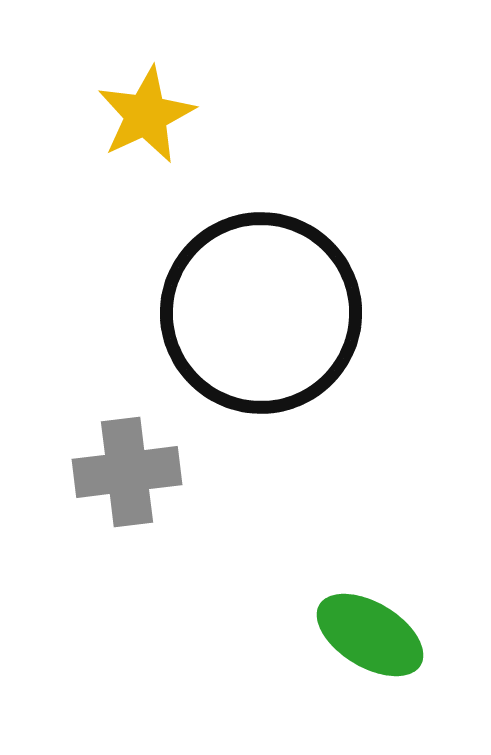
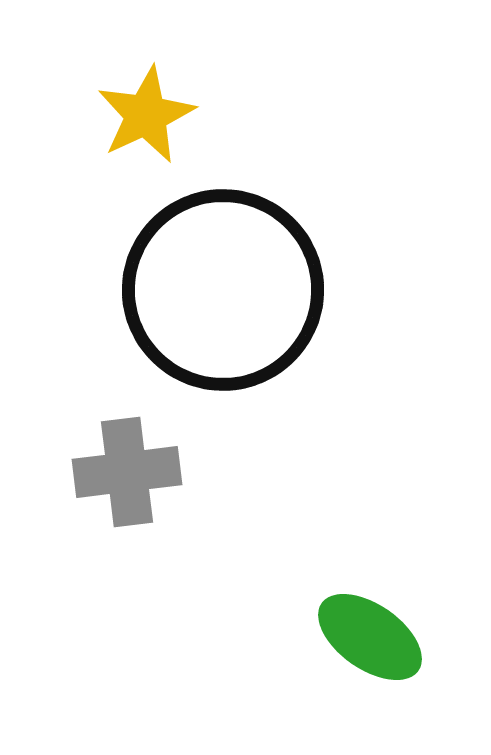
black circle: moved 38 px left, 23 px up
green ellipse: moved 2 px down; rotated 4 degrees clockwise
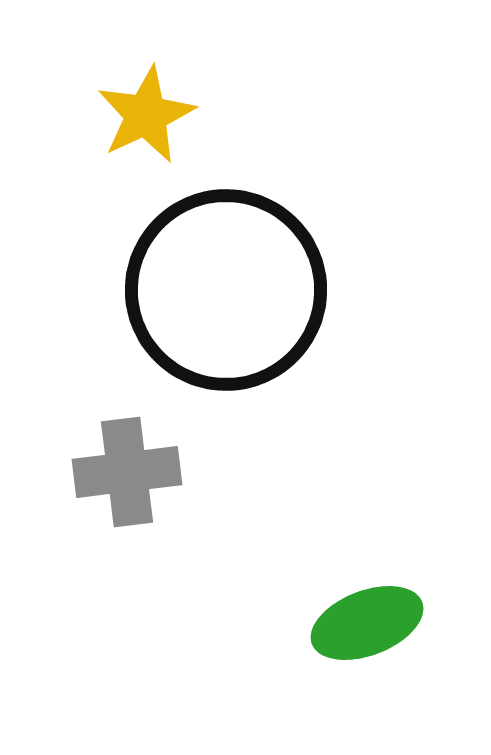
black circle: moved 3 px right
green ellipse: moved 3 px left, 14 px up; rotated 56 degrees counterclockwise
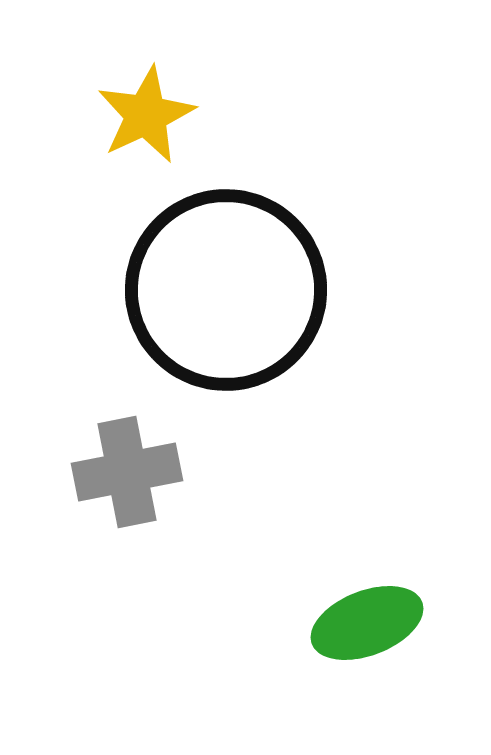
gray cross: rotated 4 degrees counterclockwise
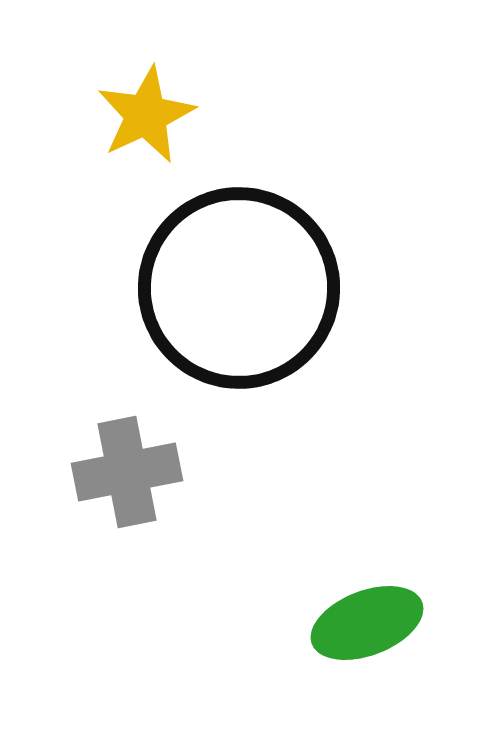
black circle: moved 13 px right, 2 px up
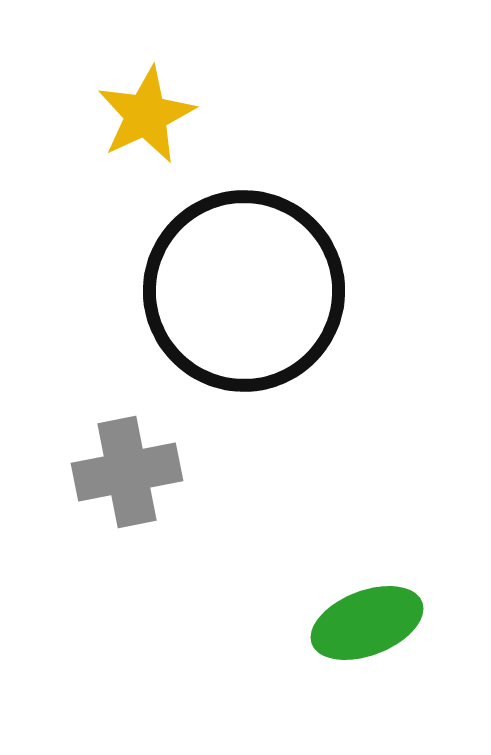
black circle: moved 5 px right, 3 px down
